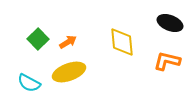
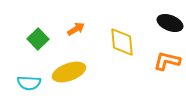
orange arrow: moved 8 px right, 13 px up
cyan semicircle: rotated 25 degrees counterclockwise
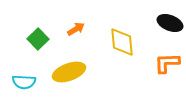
orange L-shape: moved 2 px down; rotated 16 degrees counterclockwise
cyan semicircle: moved 5 px left, 1 px up
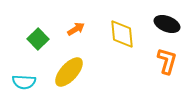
black ellipse: moved 3 px left, 1 px down
yellow diamond: moved 8 px up
orange L-shape: moved 2 px up; rotated 108 degrees clockwise
yellow ellipse: rotated 28 degrees counterclockwise
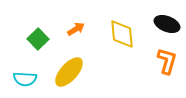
cyan semicircle: moved 1 px right, 3 px up
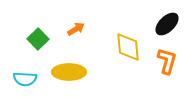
black ellipse: rotated 65 degrees counterclockwise
yellow diamond: moved 6 px right, 13 px down
yellow ellipse: rotated 48 degrees clockwise
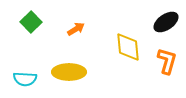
black ellipse: moved 1 px left, 2 px up; rotated 10 degrees clockwise
green square: moved 7 px left, 17 px up
